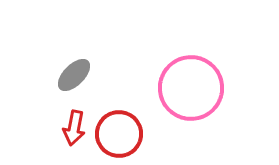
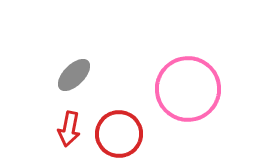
pink circle: moved 3 px left, 1 px down
red arrow: moved 5 px left, 1 px down
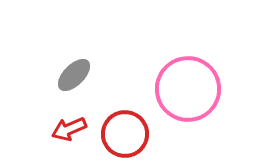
red arrow: rotated 56 degrees clockwise
red circle: moved 6 px right
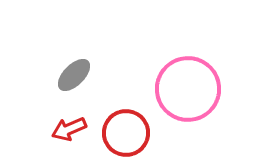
red circle: moved 1 px right, 1 px up
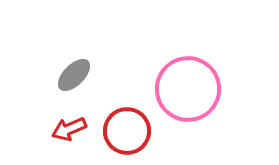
red circle: moved 1 px right, 2 px up
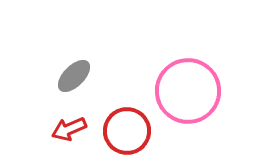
gray ellipse: moved 1 px down
pink circle: moved 2 px down
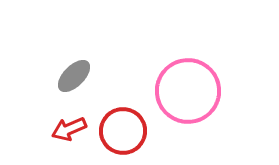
red circle: moved 4 px left
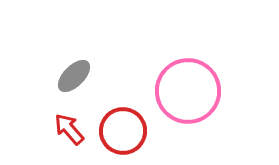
red arrow: rotated 72 degrees clockwise
